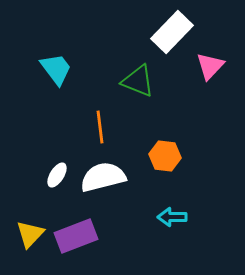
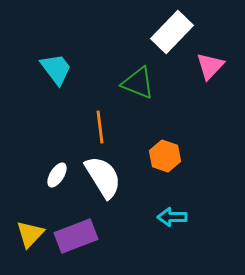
green triangle: moved 2 px down
orange hexagon: rotated 12 degrees clockwise
white semicircle: rotated 72 degrees clockwise
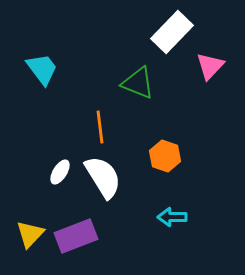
cyan trapezoid: moved 14 px left
white ellipse: moved 3 px right, 3 px up
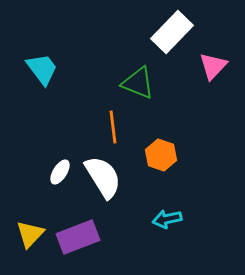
pink triangle: moved 3 px right
orange line: moved 13 px right
orange hexagon: moved 4 px left, 1 px up
cyan arrow: moved 5 px left, 2 px down; rotated 12 degrees counterclockwise
purple rectangle: moved 2 px right, 1 px down
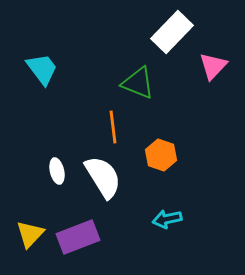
white ellipse: moved 3 px left, 1 px up; rotated 45 degrees counterclockwise
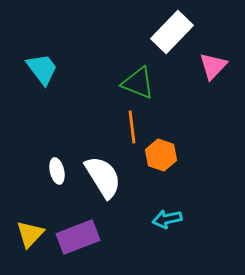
orange line: moved 19 px right
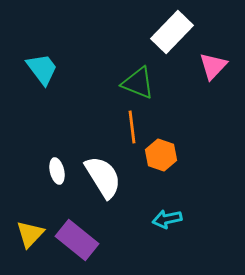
purple rectangle: moved 1 px left, 3 px down; rotated 60 degrees clockwise
